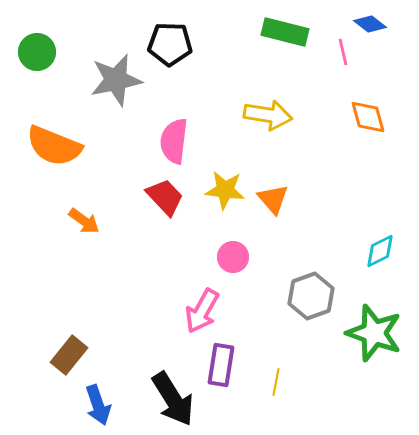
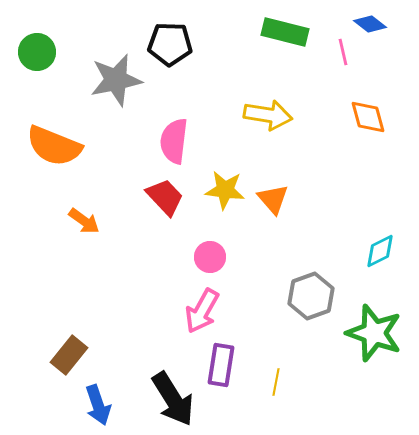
pink circle: moved 23 px left
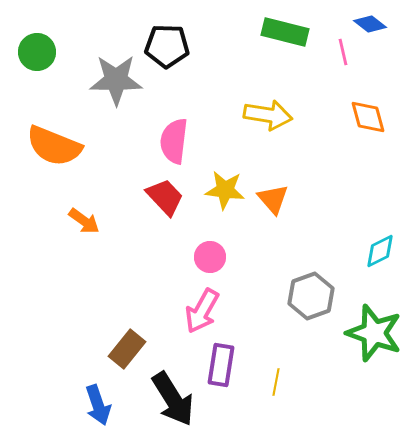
black pentagon: moved 3 px left, 2 px down
gray star: rotated 12 degrees clockwise
brown rectangle: moved 58 px right, 6 px up
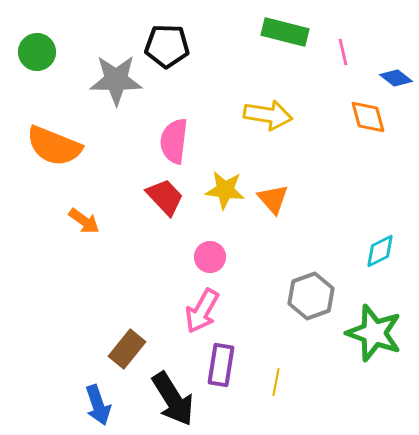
blue diamond: moved 26 px right, 54 px down
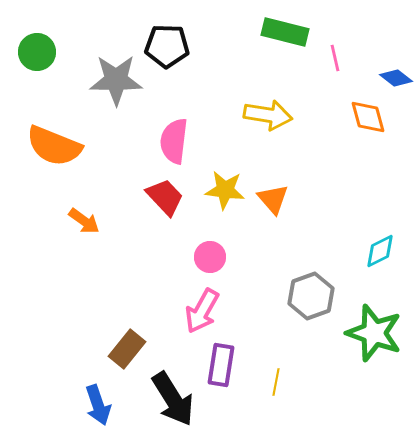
pink line: moved 8 px left, 6 px down
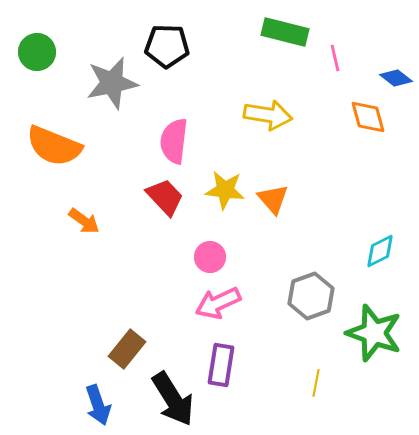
gray star: moved 4 px left, 3 px down; rotated 12 degrees counterclockwise
pink arrow: moved 16 px right, 8 px up; rotated 36 degrees clockwise
yellow line: moved 40 px right, 1 px down
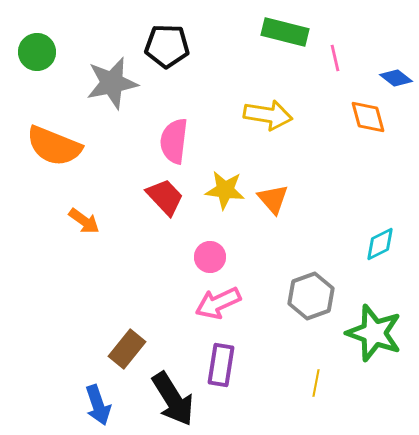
cyan diamond: moved 7 px up
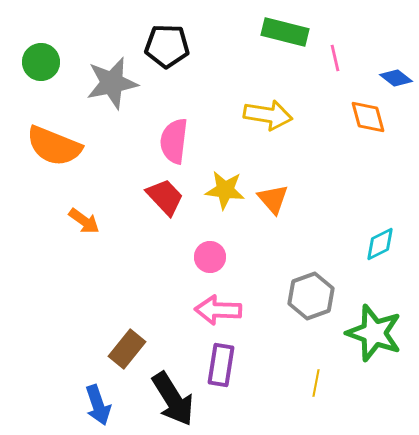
green circle: moved 4 px right, 10 px down
pink arrow: moved 7 px down; rotated 27 degrees clockwise
